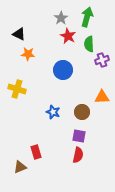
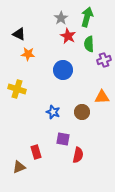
purple cross: moved 2 px right
purple square: moved 16 px left, 3 px down
brown triangle: moved 1 px left
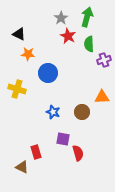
blue circle: moved 15 px left, 3 px down
red semicircle: moved 2 px up; rotated 28 degrees counterclockwise
brown triangle: moved 3 px right; rotated 48 degrees clockwise
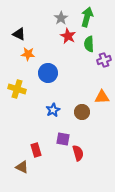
blue star: moved 2 px up; rotated 24 degrees clockwise
red rectangle: moved 2 px up
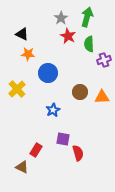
black triangle: moved 3 px right
yellow cross: rotated 30 degrees clockwise
brown circle: moved 2 px left, 20 px up
red rectangle: rotated 48 degrees clockwise
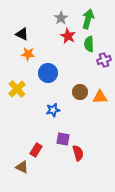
green arrow: moved 1 px right, 2 px down
orange triangle: moved 2 px left
blue star: rotated 16 degrees clockwise
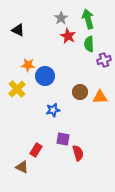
green arrow: rotated 30 degrees counterclockwise
black triangle: moved 4 px left, 4 px up
orange star: moved 11 px down
blue circle: moved 3 px left, 3 px down
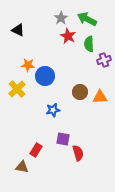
green arrow: moved 1 px left; rotated 48 degrees counterclockwise
brown triangle: rotated 16 degrees counterclockwise
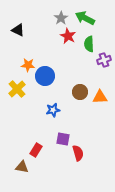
green arrow: moved 2 px left, 1 px up
